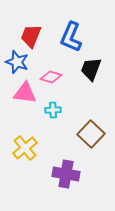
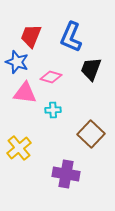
yellow cross: moved 6 px left
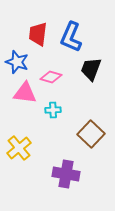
red trapezoid: moved 7 px right, 2 px up; rotated 15 degrees counterclockwise
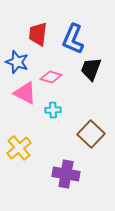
blue L-shape: moved 2 px right, 2 px down
pink triangle: rotated 20 degrees clockwise
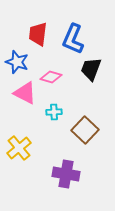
cyan cross: moved 1 px right, 2 px down
brown square: moved 6 px left, 4 px up
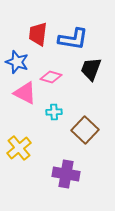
blue L-shape: rotated 104 degrees counterclockwise
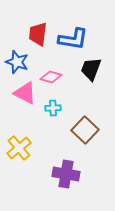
cyan cross: moved 1 px left, 4 px up
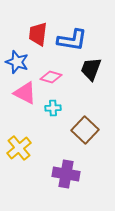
blue L-shape: moved 1 px left, 1 px down
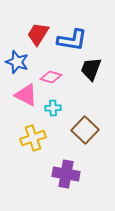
red trapezoid: rotated 25 degrees clockwise
pink triangle: moved 1 px right, 2 px down
yellow cross: moved 14 px right, 10 px up; rotated 20 degrees clockwise
